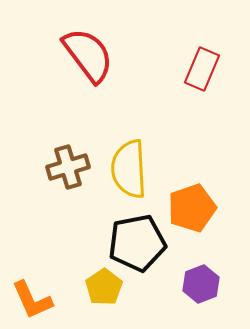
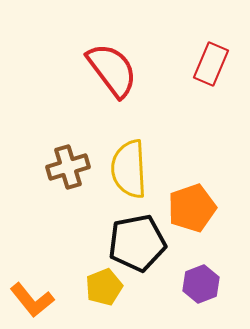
red semicircle: moved 24 px right, 15 px down
red rectangle: moved 9 px right, 5 px up
yellow pentagon: rotated 12 degrees clockwise
orange L-shape: rotated 15 degrees counterclockwise
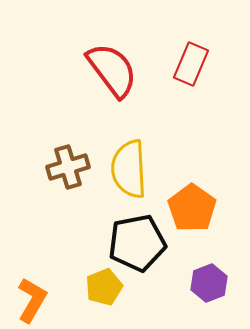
red rectangle: moved 20 px left
orange pentagon: rotated 18 degrees counterclockwise
purple hexagon: moved 8 px right, 1 px up
orange L-shape: rotated 111 degrees counterclockwise
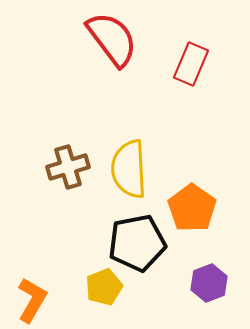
red semicircle: moved 31 px up
